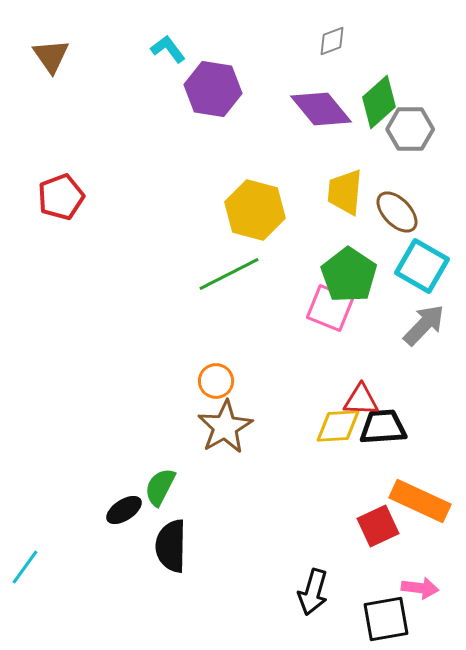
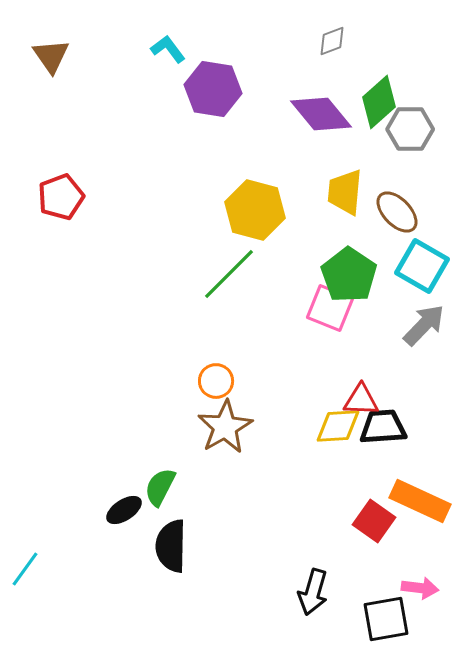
purple diamond: moved 5 px down
green line: rotated 18 degrees counterclockwise
red square: moved 4 px left, 5 px up; rotated 30 degrees counterclockwise
cyan line: moved 2 px down
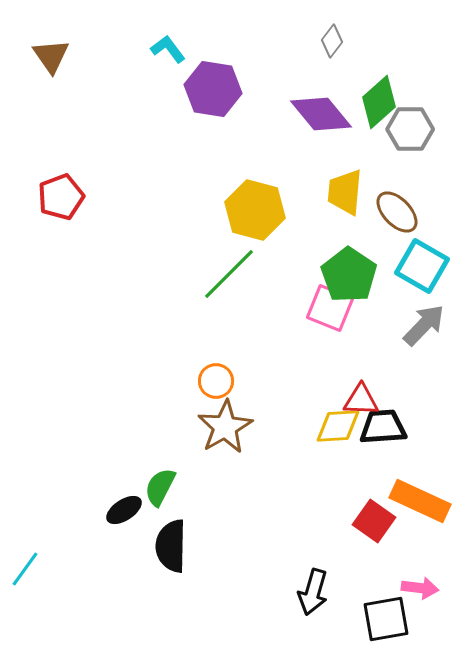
gray diamond: rotated 32 degrees counterclockwise
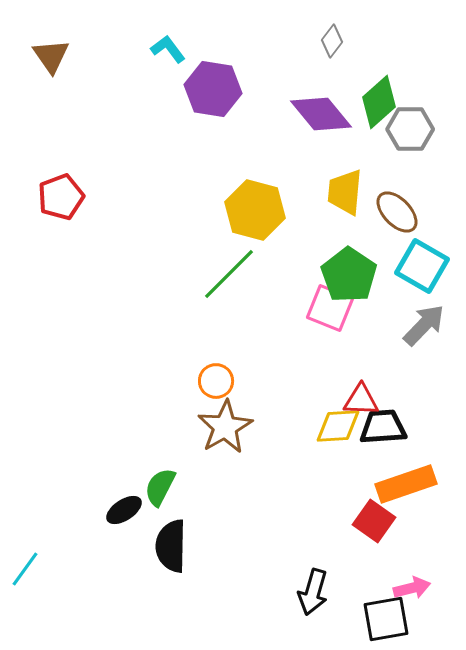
orange rectangle: moved 14 px left, 17 px up; rotated 44 degrees counterclockwise
pink arrow: moved 8 px left; rotated 21 degrees counterclockwise
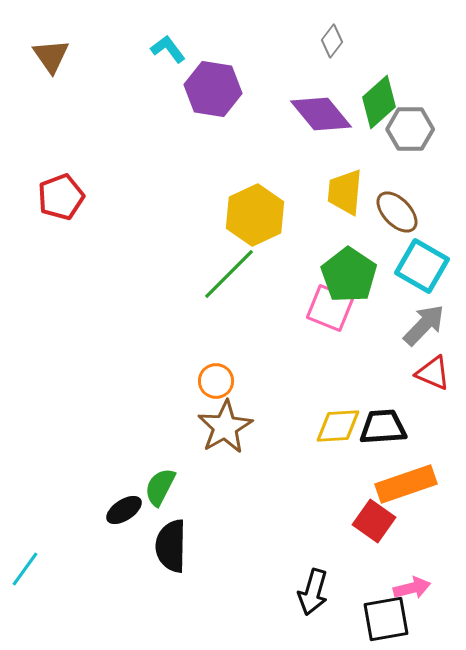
yellow hexagon: moved 5 px down; rotated 20 degrees clockwise
red triangle: moved 72 px right, 27 px up; rotated 21 degrees clockwise
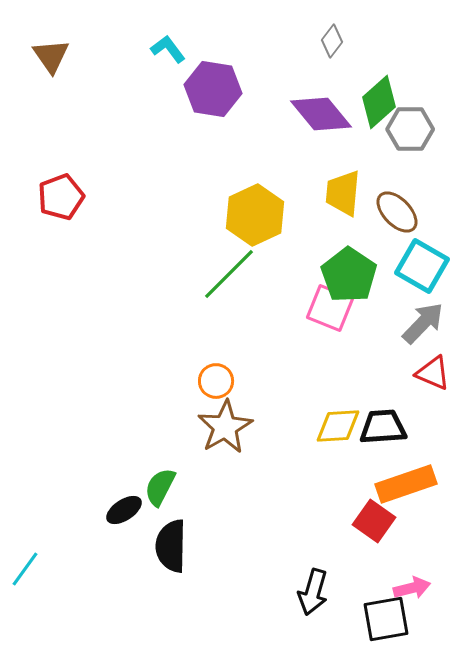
yellow trapezoid: moved 2 px left, 1 px down
gray arrow: moved 1 px left, 2 px up
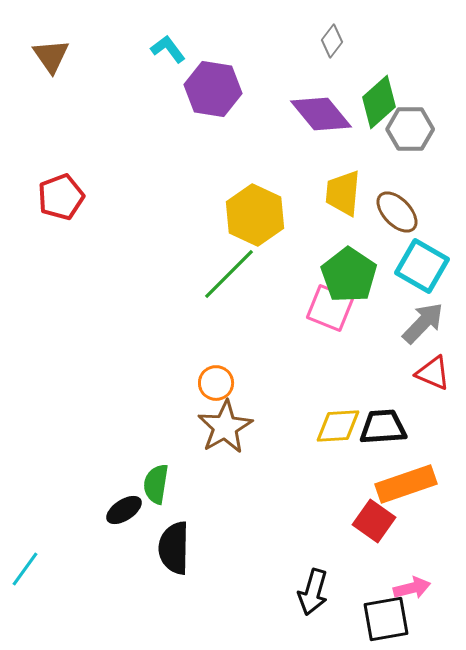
yellow hexagon: rotated 10 degrees counterclockwise
orange circle: moved 2 px down
green semicircle: moved 4 px left, 3 px up; rotated 18 degrees counterclockwise
black semicircle: moved 3 px right, 2 px down
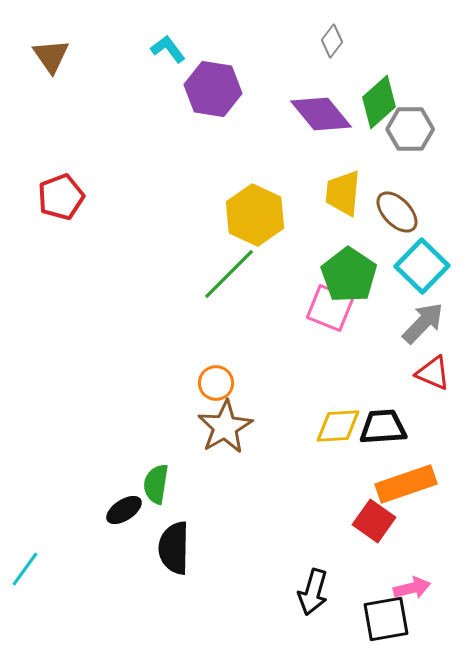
cyan square: rotated 14 degrees clockwise
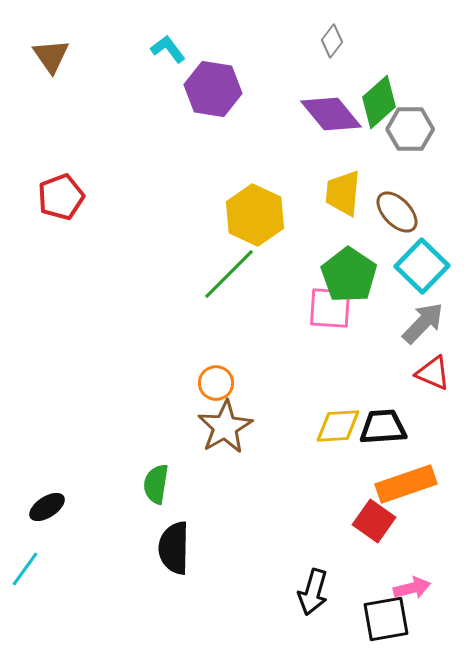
purple diamond: moved 10 px right
pink square: rotated 18 degrees counterclockwise
black ellipse: moved 77 px left, 3 px up
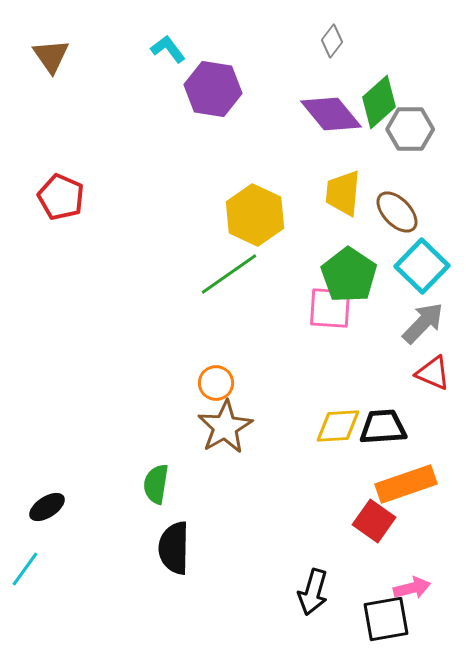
red pentagon: rotated 27 degrees counterclockwise
green line: rotated 10 degrees clockwise
